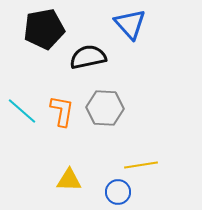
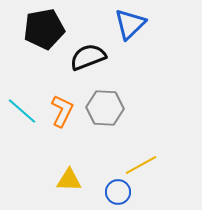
blue triangle: rotated 28 degrees clockwise
black semicircle: rotated 9 degrees counterclockwise
orange L-shape: rotated 16 degrees clockwise
yellow line: rotated 20 degrees counterclockwise
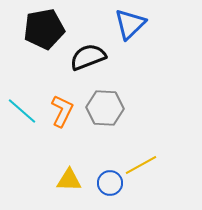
blue circle: moved 8 px left, 9 px up
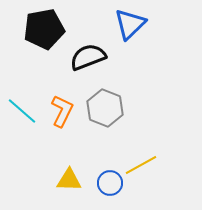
gray hexagon: rotated 18 degrees clockwise
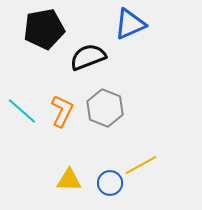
blue triangle: rotated 20 degrees clockwise
